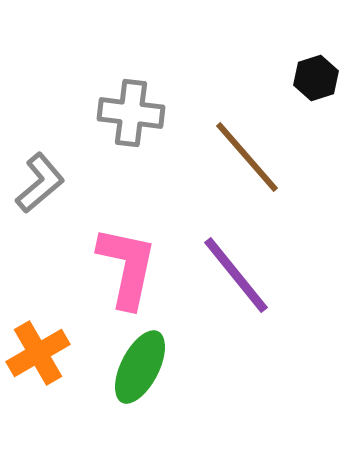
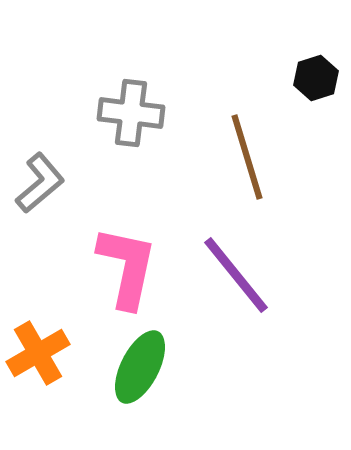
brown line: rotated 24 degrees clockwise
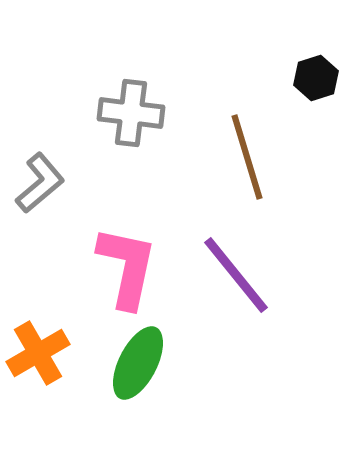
green ellipse: moved 2 px left, 4 px up
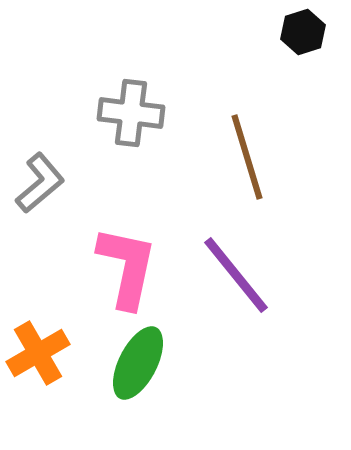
black hexagon: moved 13 px left, 46 px up
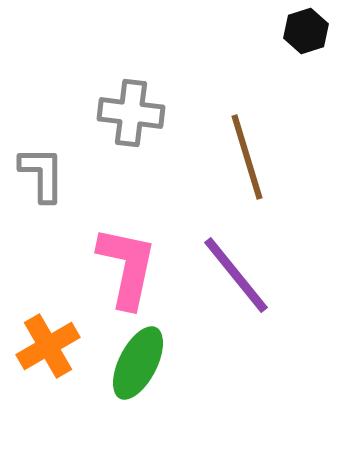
black hexagon: moved 3 px right, 1 px up
gray L-shape: moved 2 px right, 9 px up; rotated 50 degrees counterclockwise
orange cross: moved 10 px right, 7 px up
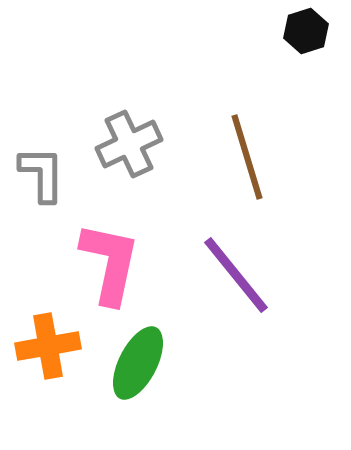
gray cross: moved 2 px left, 31 px down; rotated 32 degrees counterclockwise
pink L-shape: moved 17 px left, 4 px up
orange cross: rotated 20 degrees clockwise
